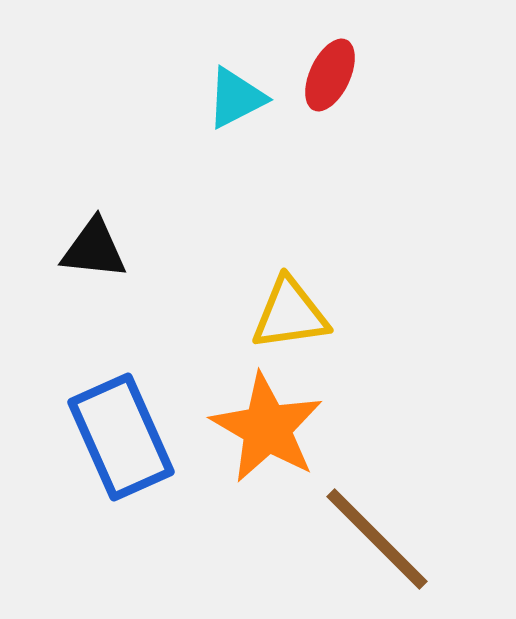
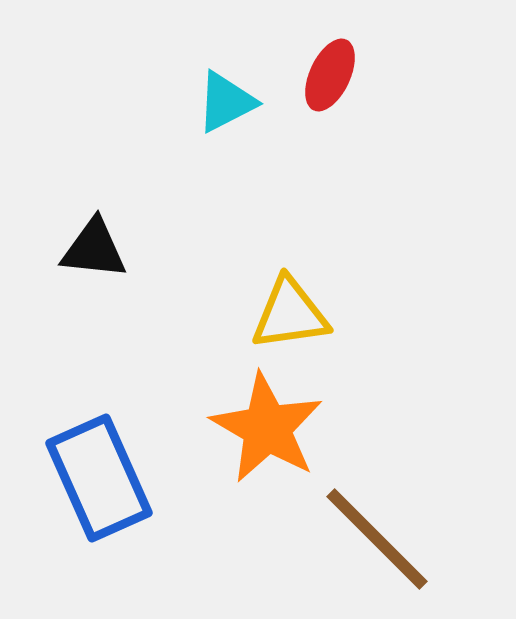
cyan triangle: moved 10 px left, 4 px down
blue rectangle: moved 22 px left, 41 px down
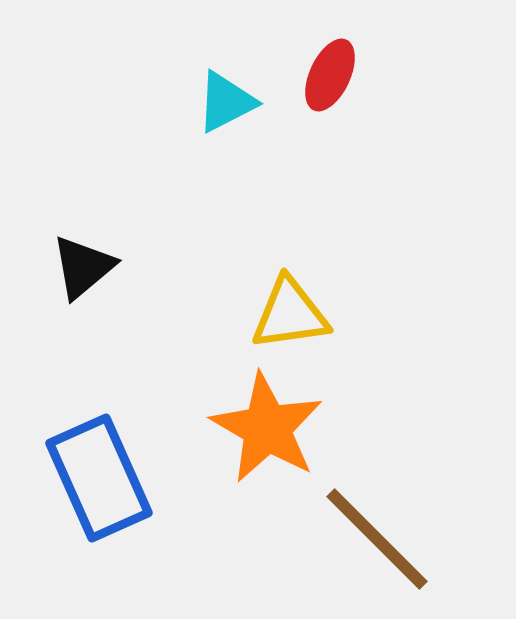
black triangle: moved 11 px left, 18 px down; rotated 46 degrees counterclockwise
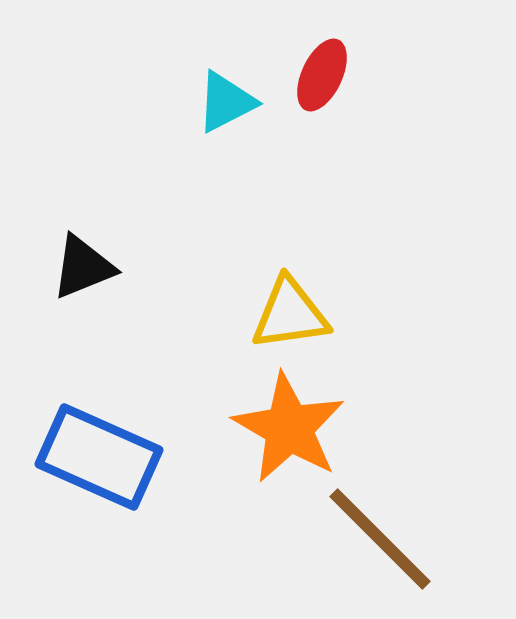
red ellipse: moved 8 px left
black triangle: rotated 18 degrees clockwise
orange star: moved 22 px right
blue rectangle: moved 21 px up; rotated 42 degrees counterclockwise
brown line: moved 3 px right
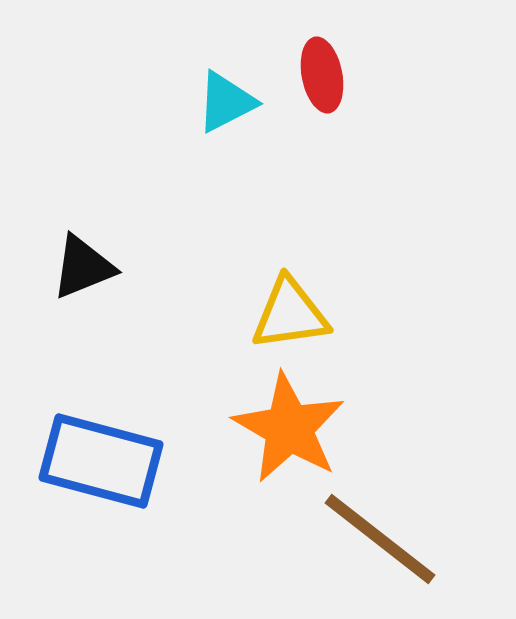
red ellipse: rotated 36 degrees counterclockwise
blue rectangle: moved 2 px right, 4 px down; rotated 9 degrees counterclockwise
brown line: rotated 7 degrees counterclockwise
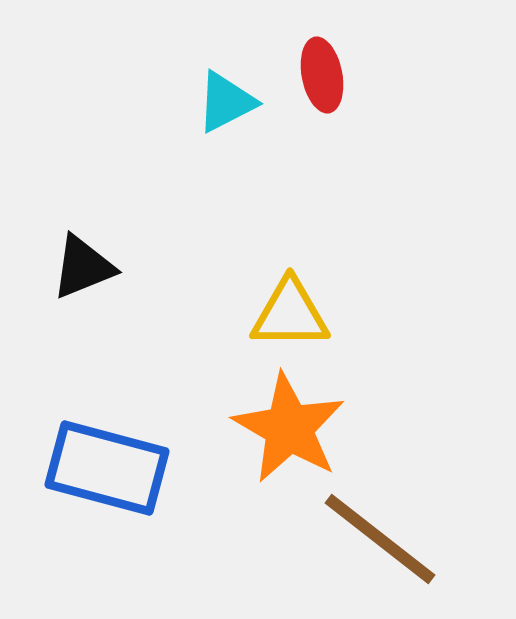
yellow triangle: rotated 8 degrees clockwise
blue rectangle: moved 6 px right, 7 px down
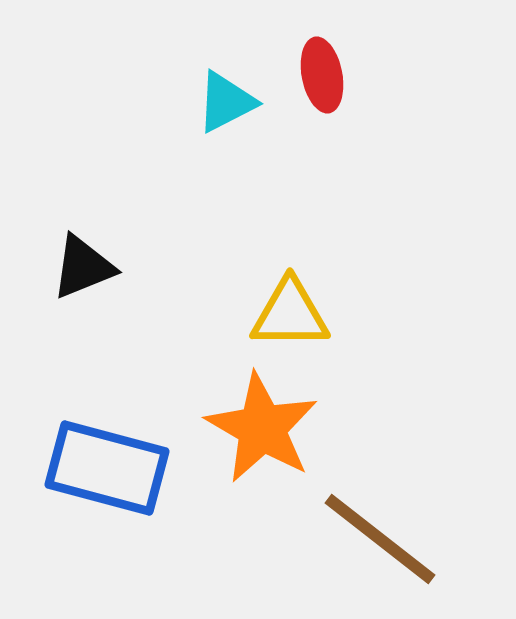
orange star: moved 27 px left
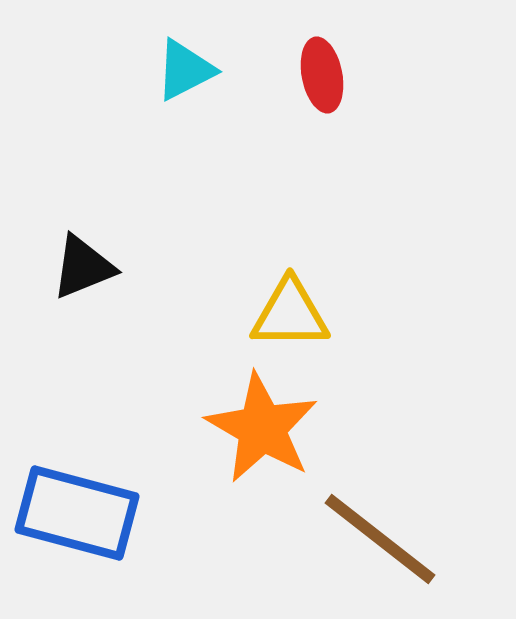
cyan triangle: moved 41 px left, 32 px up
blue rectangle: moved 30 px left, 45 px down
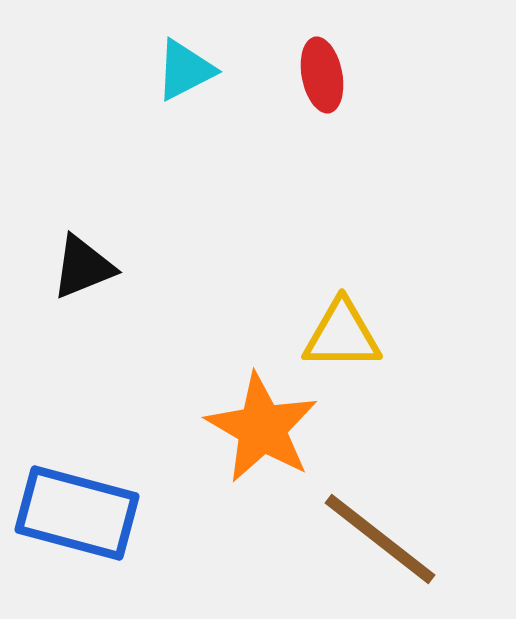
yellow triangle: moved 52 px right, 21 px down
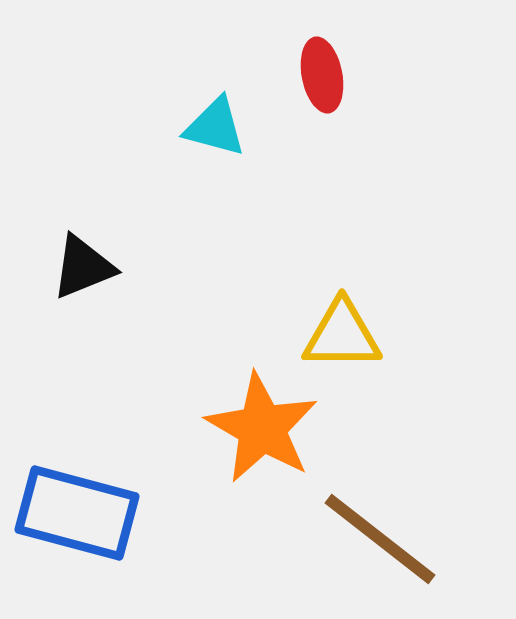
cyan triangle: moved 30 px right, 57 px down; rotated 42 degrees clockwise
